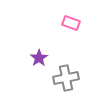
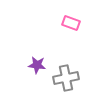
purple star: moved 2 px left, 7 px down; rotated 30 degrees counterclockwise
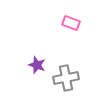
purple star: rotated 12 degrees clockwise
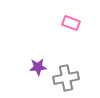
purple star: moved 1 px right, 2 px down; rotated 24 degrees counterclockwise
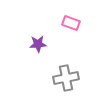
purple star: moved 23 px up
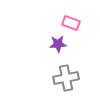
purple star: moved 20 px right
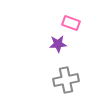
gray cross: moved 2 px down
